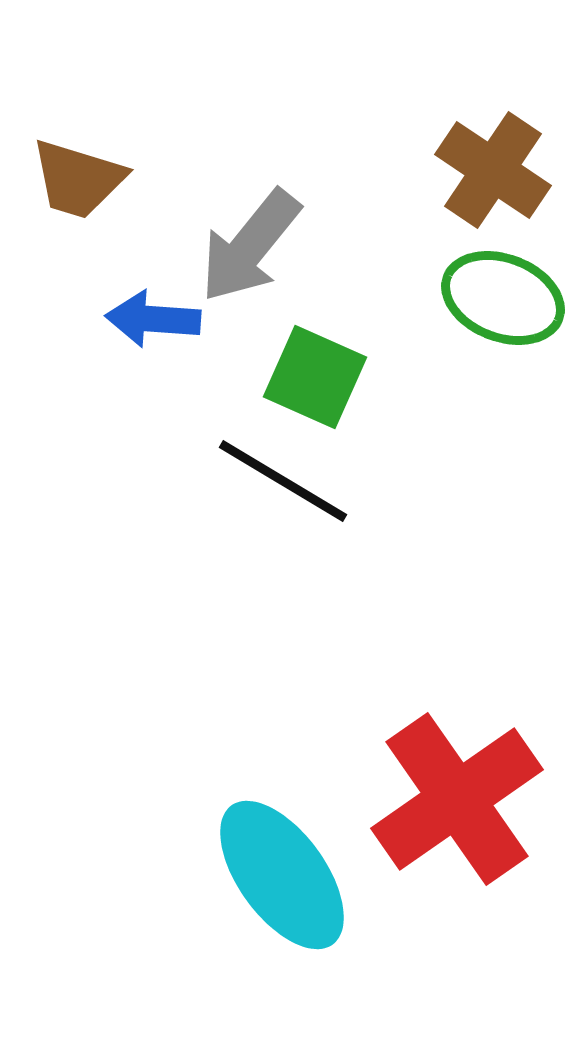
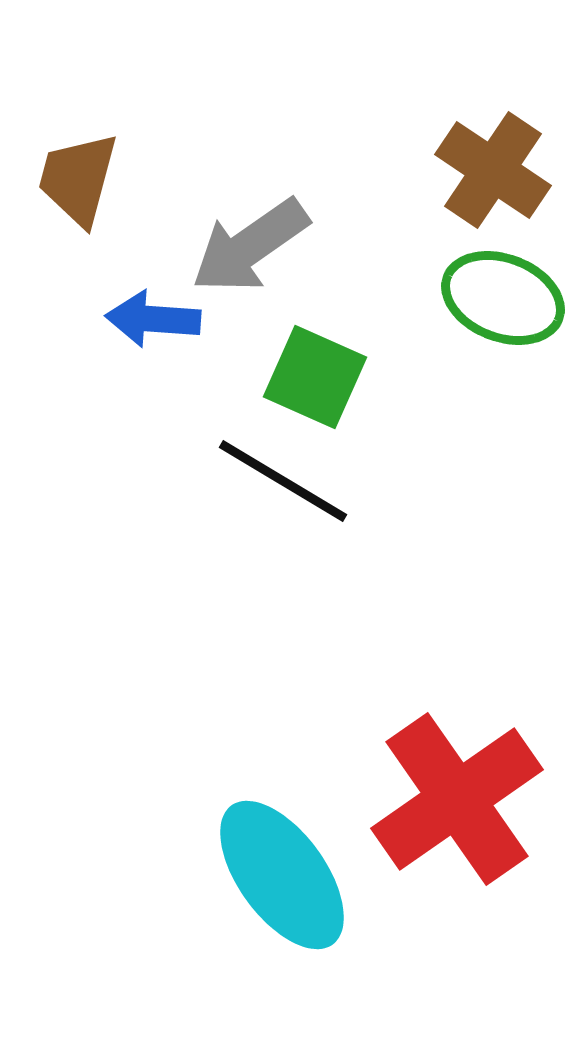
brown trapezoid: rotated 88 degrees clockwise
gray arrow: rotated 16 degrees clockwise
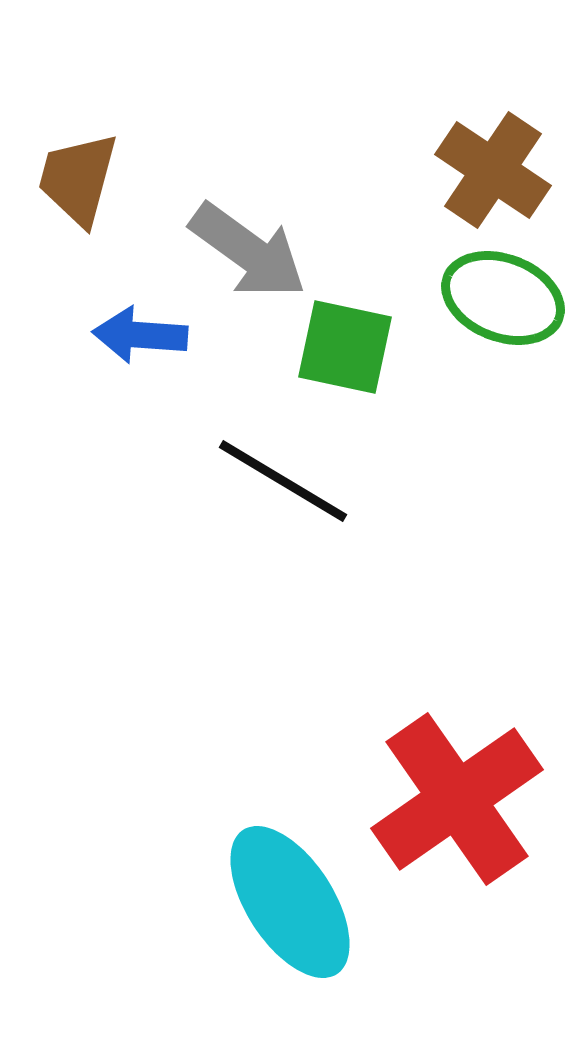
gray arrow: moved 2 px left, 5 px down; rotated 109 degrees counterclockwise
blue arrow: moved 13 px left, 16 px down
green square: moved 30 px right, 30 px up; rotated 12 degrees counterclockwise
cyan ellipse: moved 8 px right, 27 px down; rotated 3 degrees clockwise
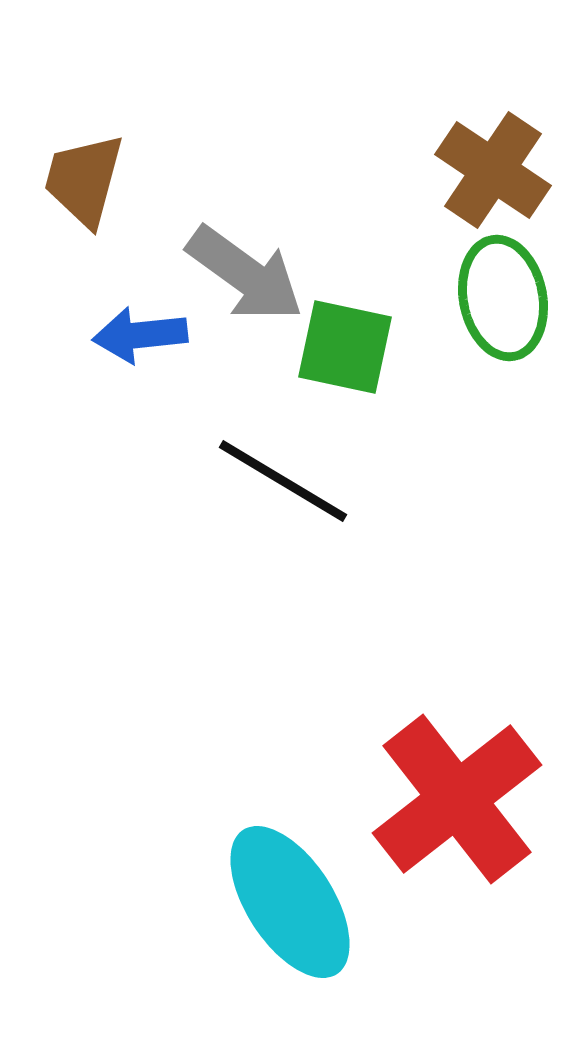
brown trapezoid: moved 6 px right, 1 px down
gray arrow: moved 3 px left, 23 px down
green ellipse: rotated 58 degrees clockwise
blue arrow: rotated 10 degrees counterclockwise
red cross: rotated 3 degrees counterclockwise
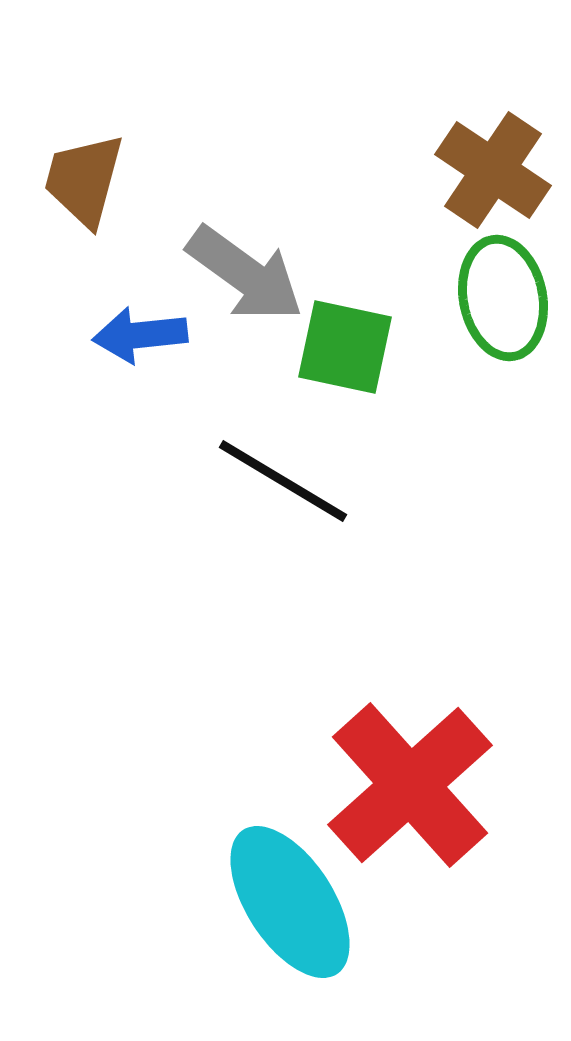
red cross: moved 47 px left, 14 px up; rotated 4 degrees counterclockwise
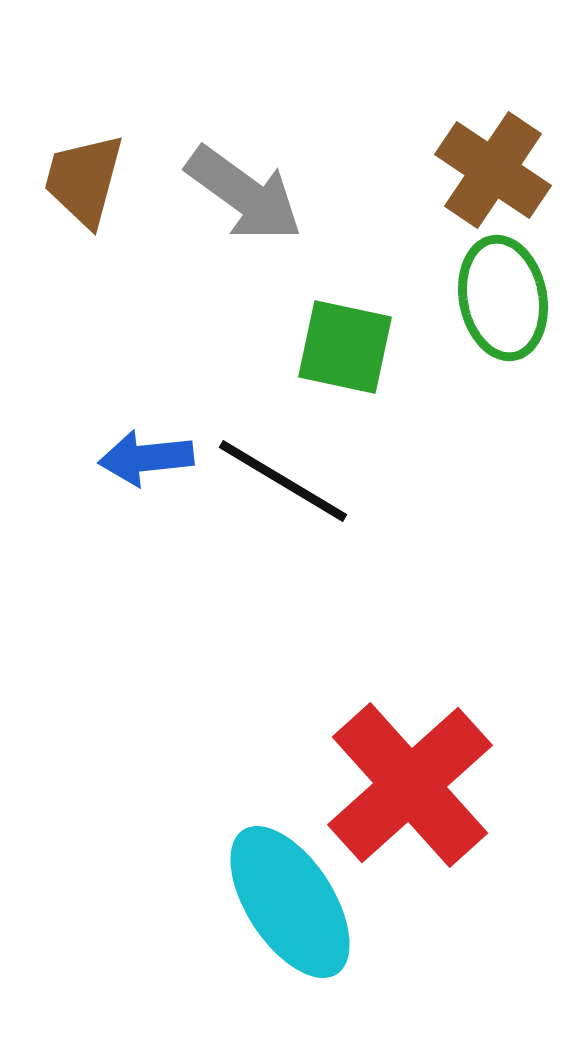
gray arrow: moved 1 px left, 80 px up
blue arrow: moved 6 px right, 123 px down
